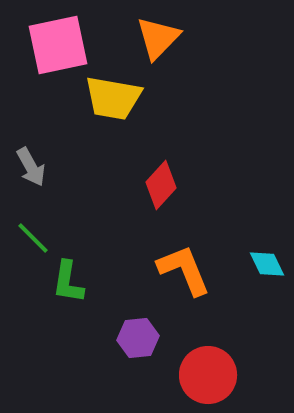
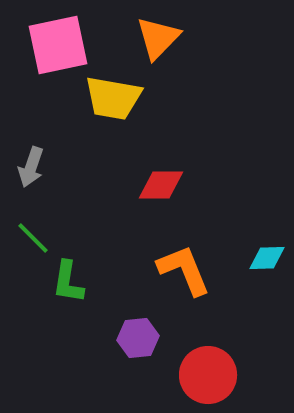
gray arrow: rotated 48 degrees clockwise
red diamond: rotated 48 degrees clockwise
cyan diamond: moved 6 px up; rotated 66 degrees counterclockwise
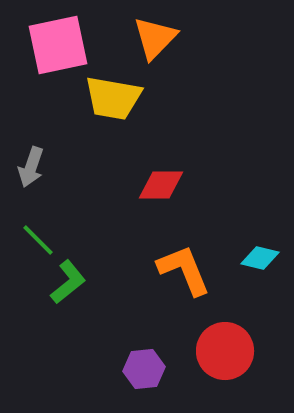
orange triangle: moved 3 px left
green line: moved 5 px right, 2 px down
cyan diamond: moved 7 px left; rotated 15 degrees clockwise
green L-shape: rotated 138 degrees counterclockwise
purple hexagon: moved 6 px right, 31 px down
red circle: moved 17 px right, 24 px up
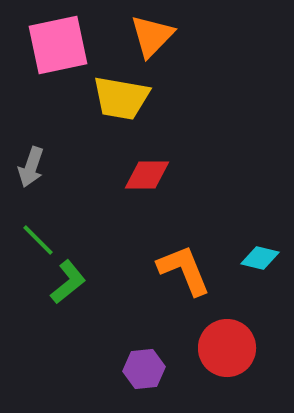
orange triangle: moved 3 px left, 2 px up
yellow trapezoid: moved 8 px right
red diamond: moved 14 px left, 10 px up
red circle: moved 2 px right, 3 px up
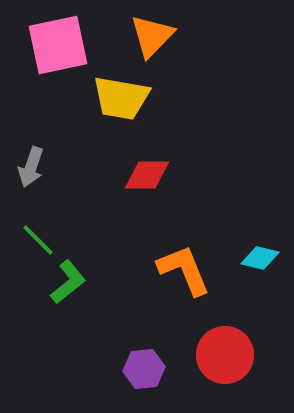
red circle: moved 2 px left, 7 px down
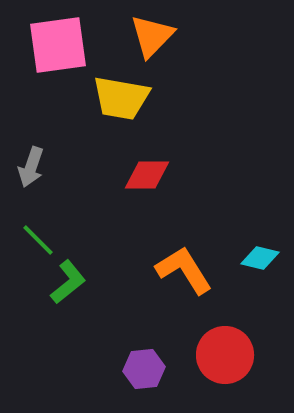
pink square: rotated 4 degrees clockwise
orange L-shape: rotated 10 degrees counterclockwise
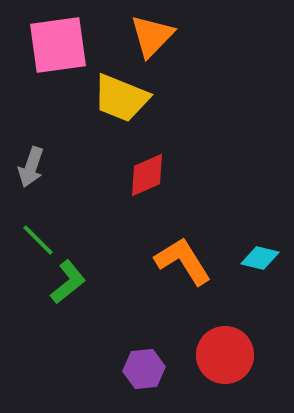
yellow trapezoid: rotated 12 degrees clockwise
red diamond: rotated 24 degrees counterclockwise
orange L-shape: moved 1 px left, 9 px up
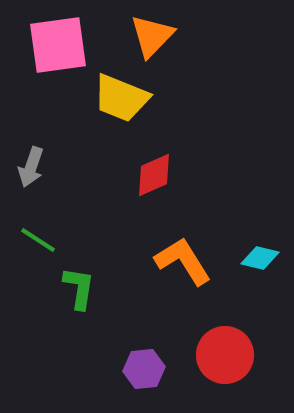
red diamond: moved 7 px right
green line: rotated 12 degrees counterclockwise
green L-shape: moved 11 px right, 6 px down; rotated 42 degrees counterclockwise
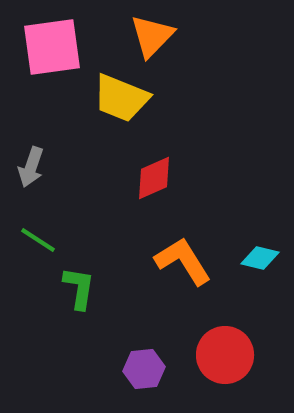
pink square: moved 6 px left, 2 px down
red diamond: moved 3 px down
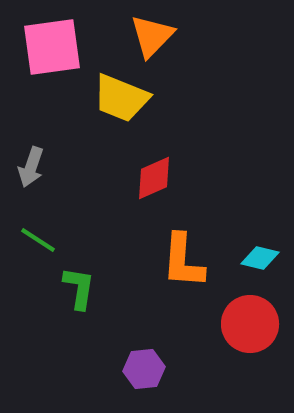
orange L-shape: rotated 144 degrees counterclockwise
red circle: moved 25 px right, 31 px up
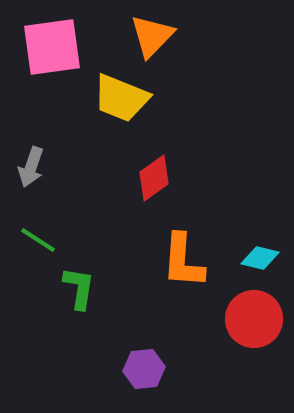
red diamond: rotated 12 degrees counterclockwise
red circle: moved 4 px right, 5 px up
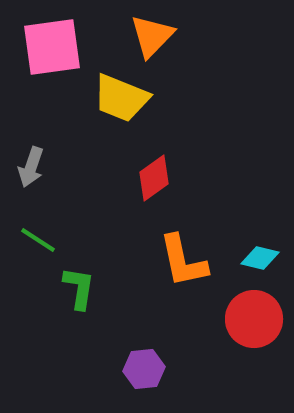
orange L-shape: rotated 16 degrees counterclockwise
